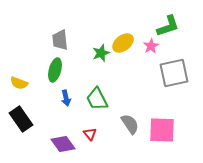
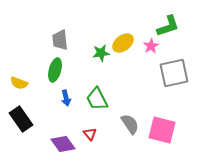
green star: rotated 12 degrees clockwise
pink square: rotated 12 degrees clockwise
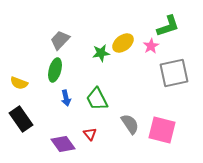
gray trapezoid: rotated 50 degrees clockwise
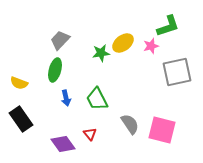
pink star: rotated 14 degrees clockwise
gray square: moved 3 px right, 1 px up
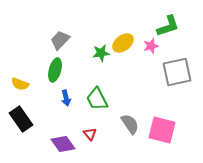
yellow semicircle: moved 1 px right, 1 px down
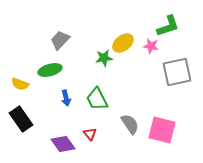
pink star: rotated 28 degrees clockwise
green star: moved 3 px right, 5 px down
green ellipse: moved 5 px left; rotated 60 degrees clockwise
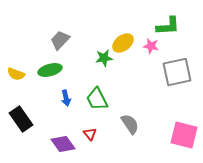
green L-shape: rotated 15 degrees clockwise
yellow semicircle: moved 4 px left, 10 px up
pink square: moved 22 px right, 5 px down
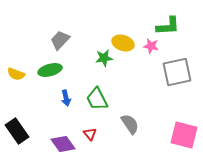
yellow ellipse: rotated 55 degrees clockwise
black rectangle: moved 4 px left, 12 px down
